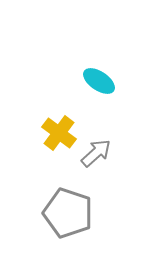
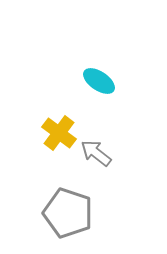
gray arrow: rotated 100 degrees counterclockwise
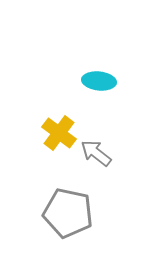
cyan ellipse: rotated 28 degrees counterclockwise
gray pentagon: rotated 6 degrees counterclockwise
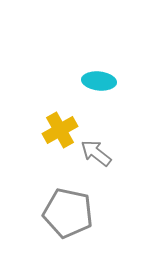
yellow cross: moved 1 px right, 3 px up; rotated 24 degrees clockwise
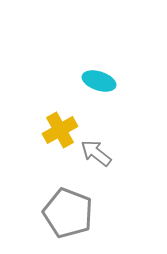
cyan ellipse: rotated 12 degrees clockwise
gray pentagon: rotated 9 degrees clockwise
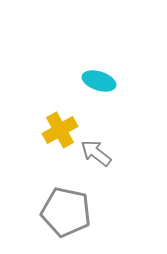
gray pentagon: moved 2 px left, 1 px up; rotated 9 degrees counterclockwise
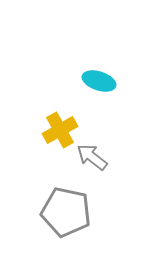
gray arrow: moved 4 px left, 4 px down
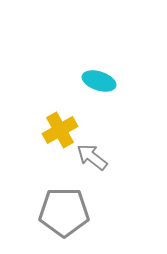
gray pentagon: moved 2 px left; rotated 12 degrees counterclockwise
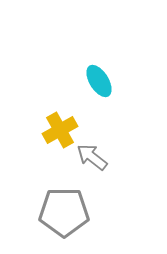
cyan ellipse: rotated 40 degrees clockwise
